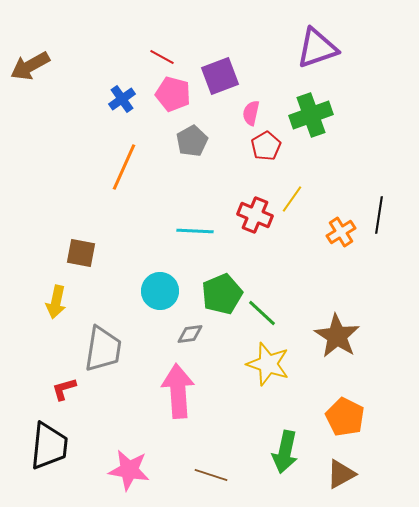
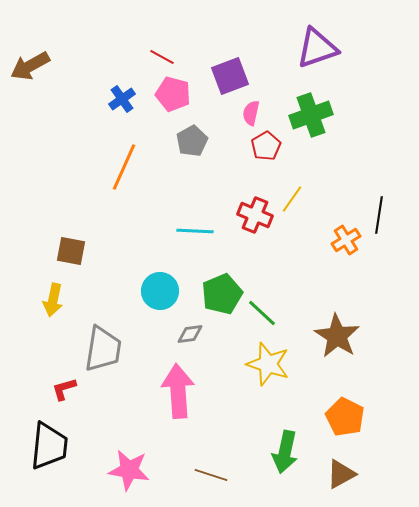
purple square: moved 10 px right
orange cross: moved 5 px right, 8 px down
brown square: moved 10 px left, 2 px up
yellow arrow: moved 3 px left, 2 px up
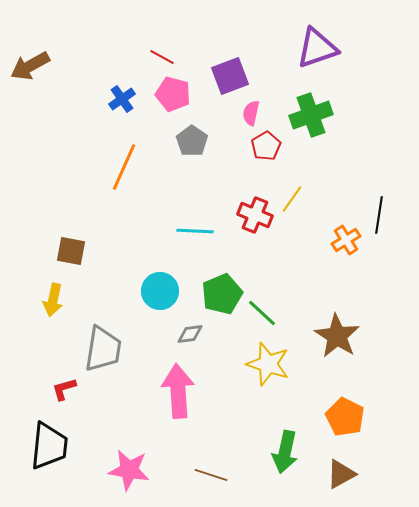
gray pentagon: rotated 8 degrees counterclockwise
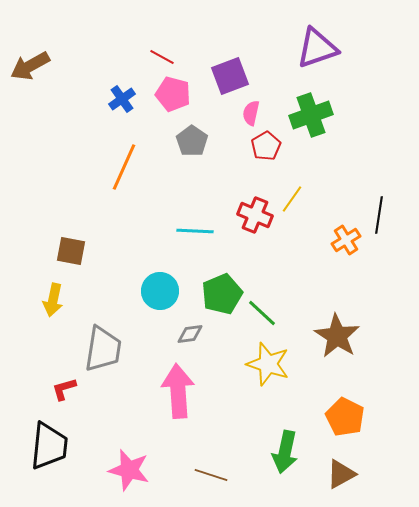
pink star: rotated 6 degrees clockwise
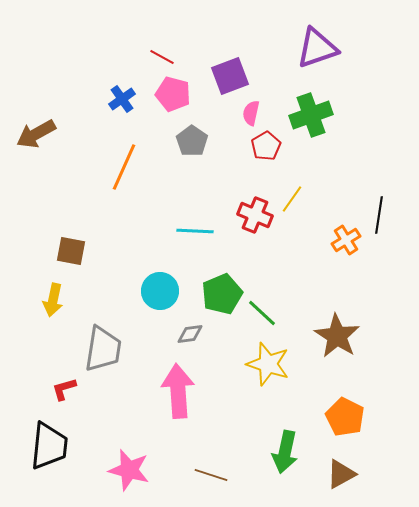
brown arrow: moved 6 px right, 68 px down
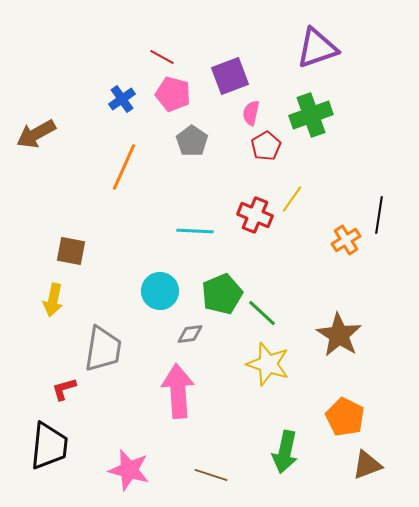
brown star: moved 2 px right, 1 px up
brown triangle: moved 26 px right, 9 px up; rotated 8 degrees clockwise
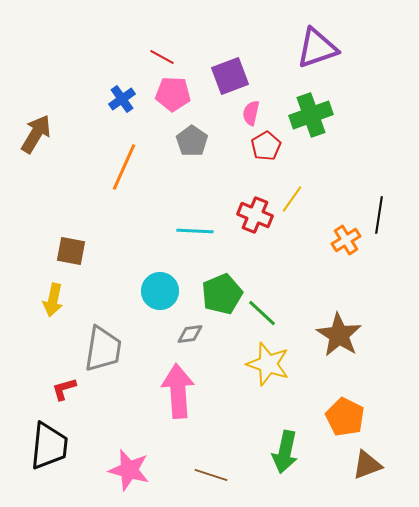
pink pentagon: rotated 12 degrees counterclockwise
brown arrow: rotated 150 degrees clockwise
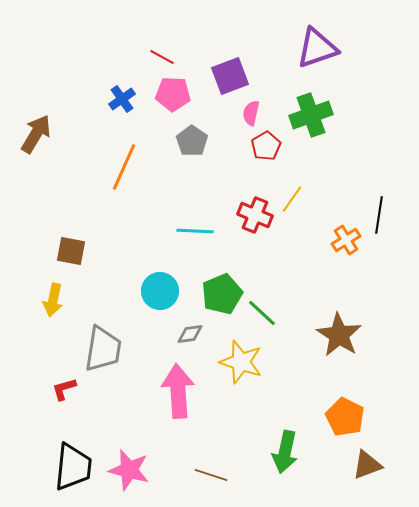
yellow star: moved 27 px left, 2 px up
black trapezoid: moved 24 px right, 21 px down
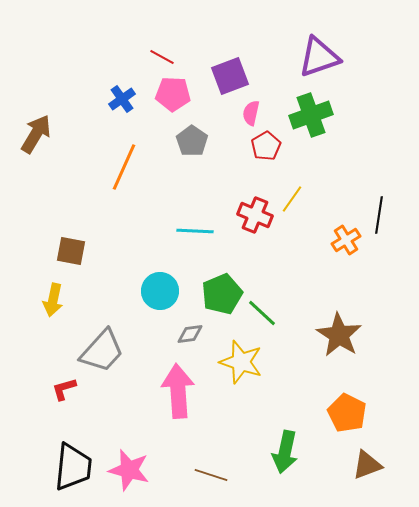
purple triangle: moved 2 px right, 9 px down
gray trapezoid: moved 1 px left, 2 px down; rotated 33 degrees clockwise
orange pentagon: moved 2 px right, 4 px up
